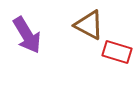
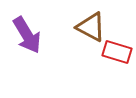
brown triangle: moved 2 px right, 2 px down
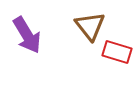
brown triangle: moved 1 px left, 1 px up; rotated 24 degrees clockwise
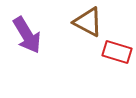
brown triangle: moved 2 px left, 4 px up; rotated 24 degrees counterclockwise
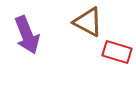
purple arrow: rotated 9 degrees clockwise
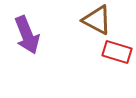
brown triangle: moved 9 px right, 2 px up
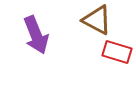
purple arrow: moved 9 px right
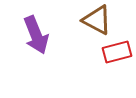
red rectangle: rotated 32 degrees counterclockwise
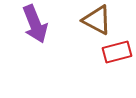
purple arrow: moved 1 px left, 11 px up
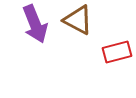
brown triangle: moved 19 px left
